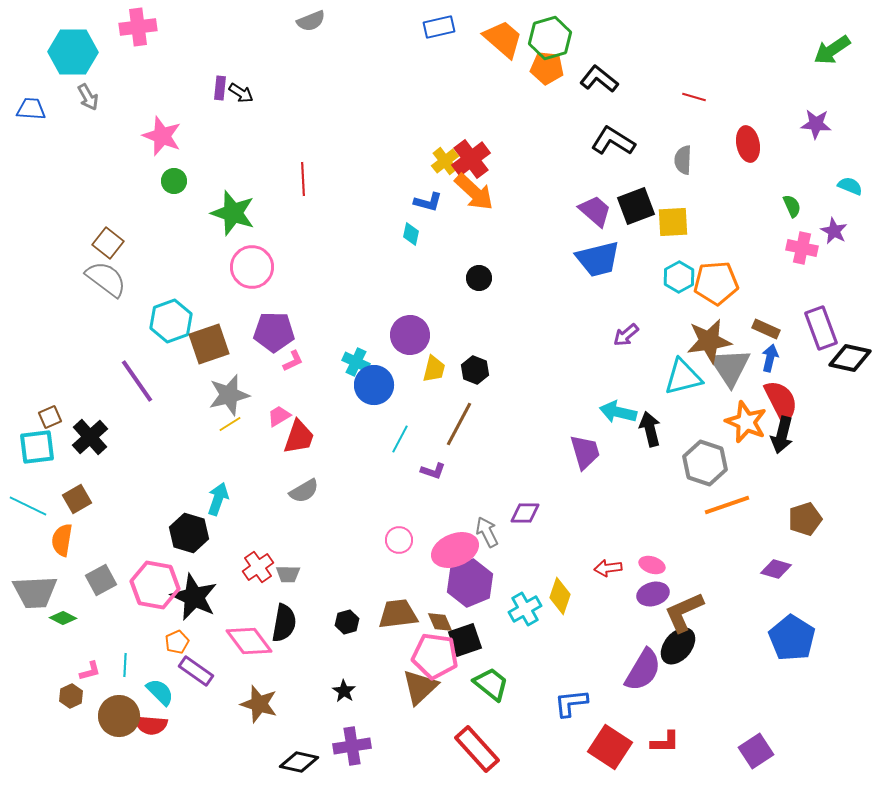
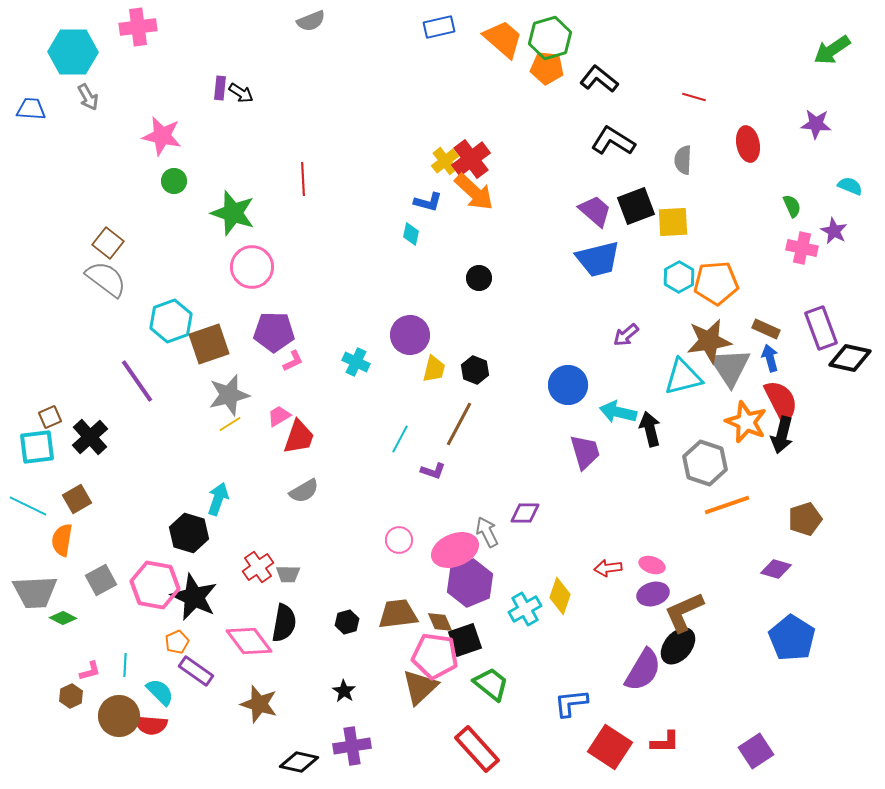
pink star at (162, 136): rotated 9 degrees counterclockwise
blue arrow at (770, 358): rotated 28 degrees counterclockwise
blue circle at (374, 385): moved 194 px right
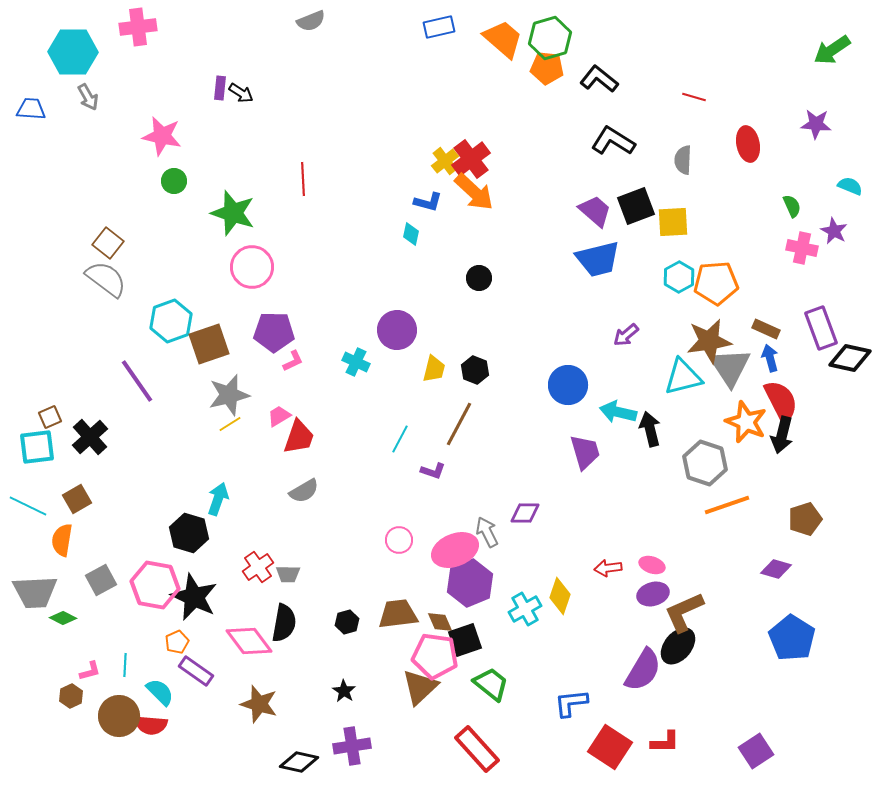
purple circle at (410, 335): moved 13 px left, 5 px up
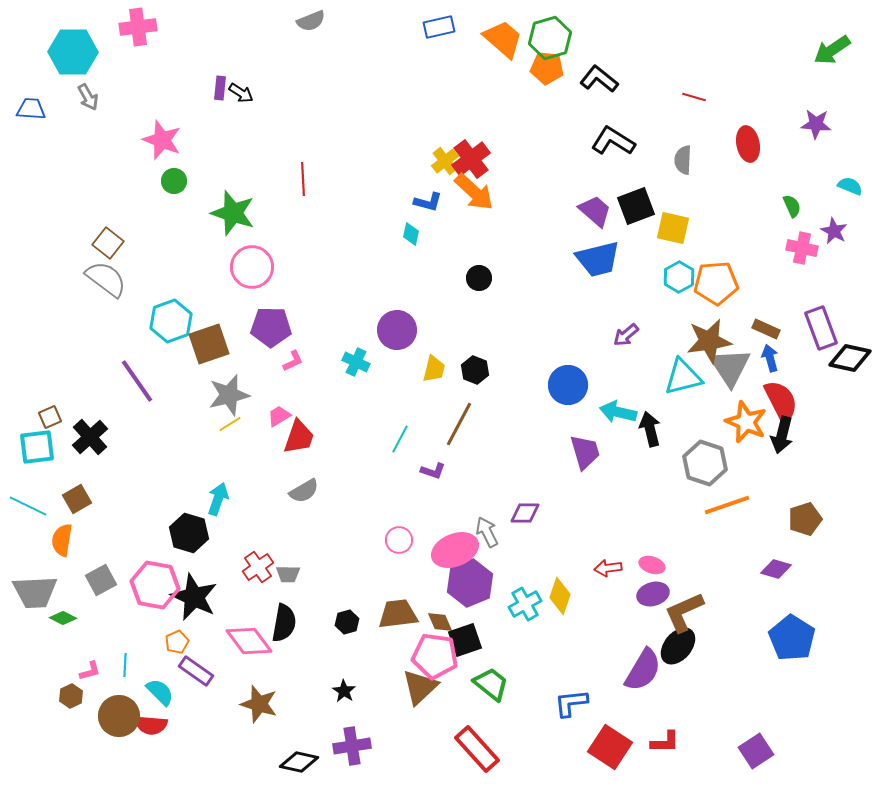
pink star at (162, 136): moved 4 px down; rotated 9 degrees clockwise
yellow square at (673, 222): moved 6 px down; rotated 16 degrees clockwise
purple pentagon at (274, 332): moved 3 px left, 5 px up
cyan cross at (525, 609): moved 5 px up
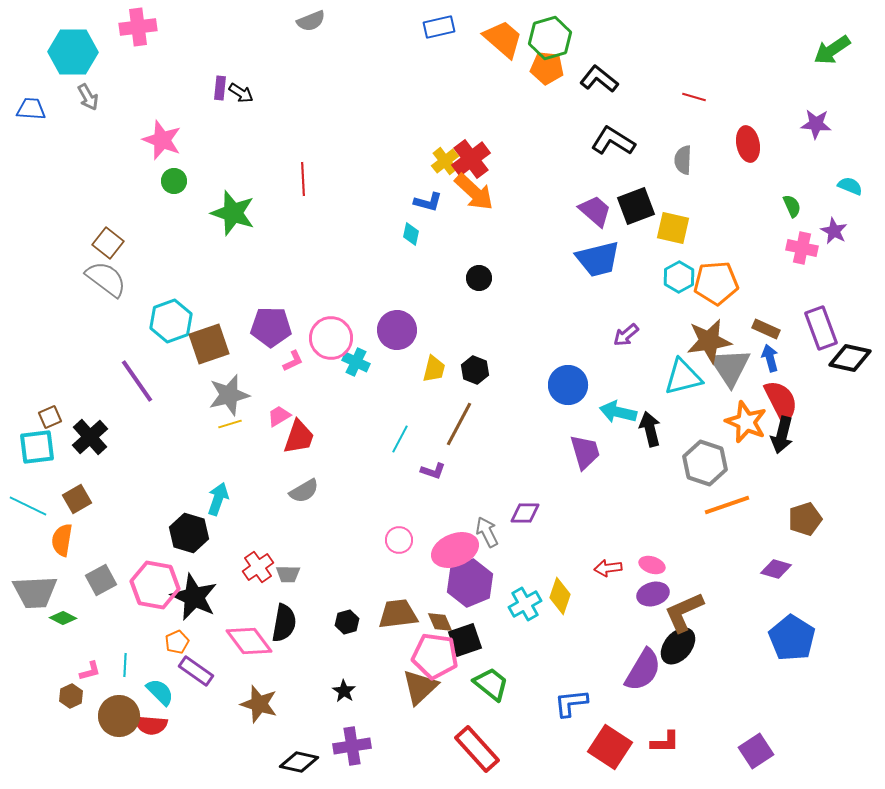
pink circle at (252, 267): moved 79 px right, 71 px down
yellow line at (230, 424): rotated 15 degrees clockwise
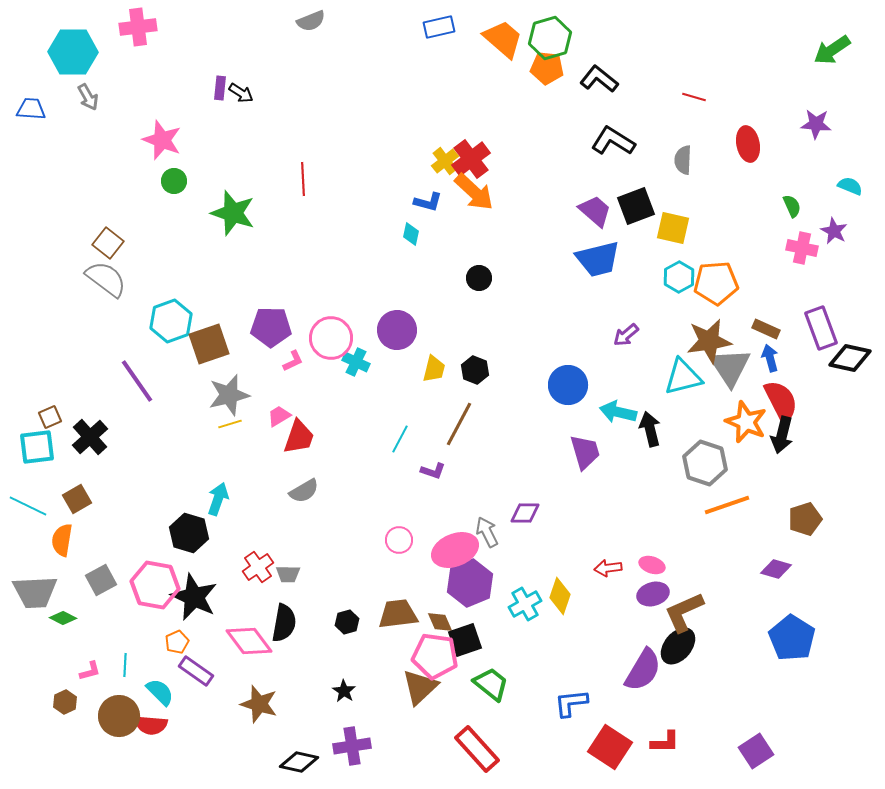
brown hexagon at (71, 696): moved 6 px left, 6 px down
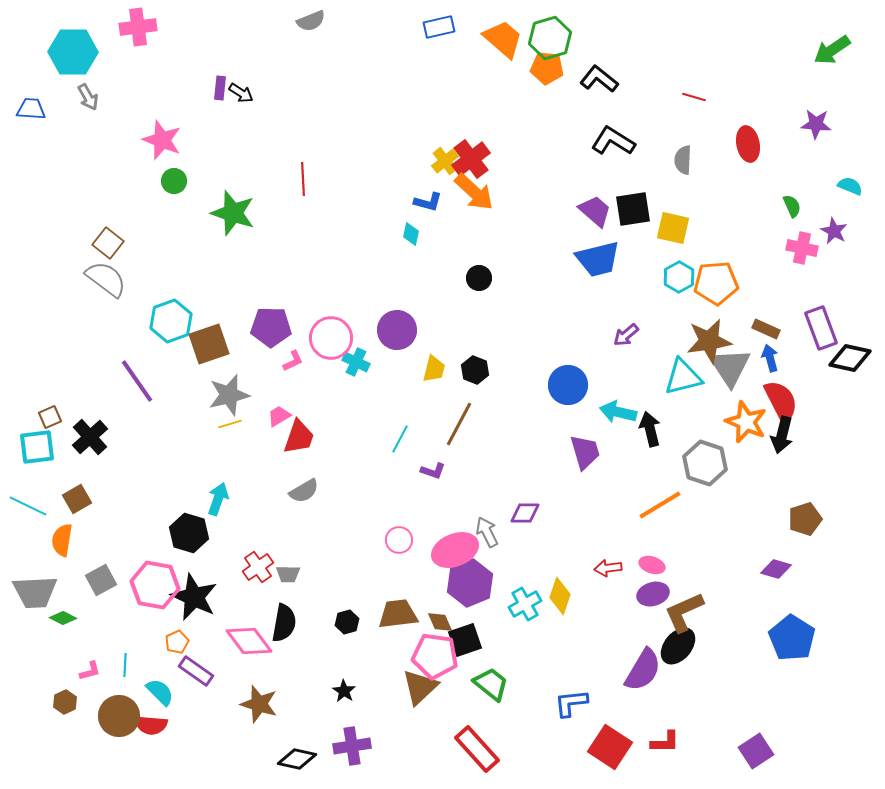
black square at (636, 206): moved 3 px left, 3 px down; rotated 12 degrees clockwise
orange line at (727, 505): moved 67 px left; rotated 12 degrees counterclockwise
black diamond at (299, 762): moved 2 px left, 3 px up
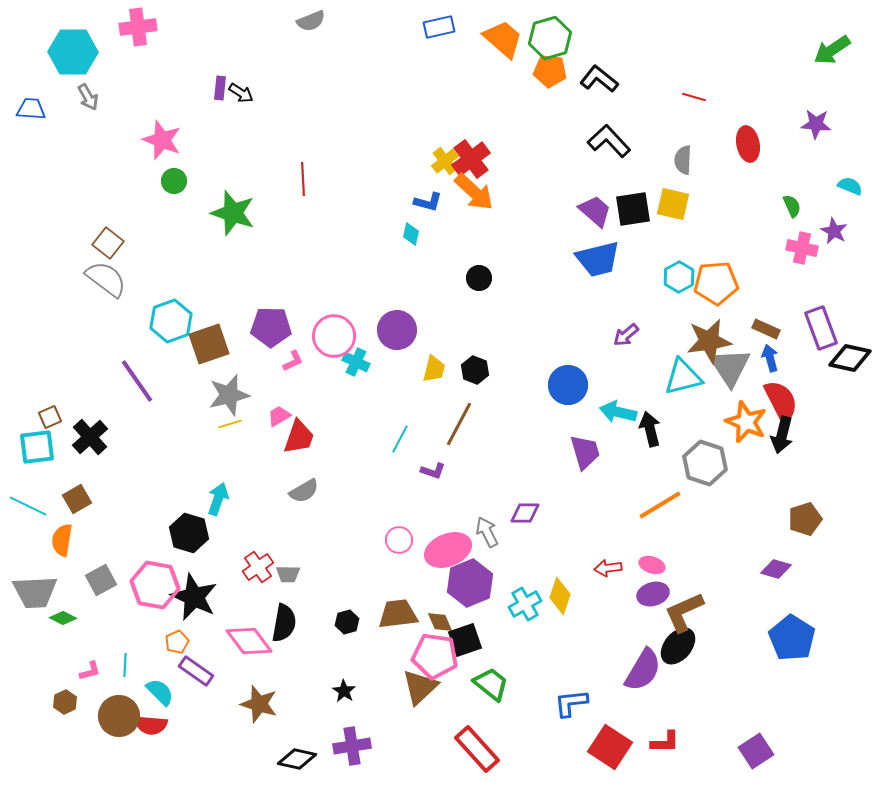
orange pentagon at (547, 68): moved 3 px right, 3 px down
black L-shape at (613, 141): moved 4 px left; rotated 15 degrees clockwise
yellow square at (673, 228): moved 24 px up
pink circle at (331, 338): moved 3 px right, 2 px up
pink ellipse at (455, 550): moved 7 px left
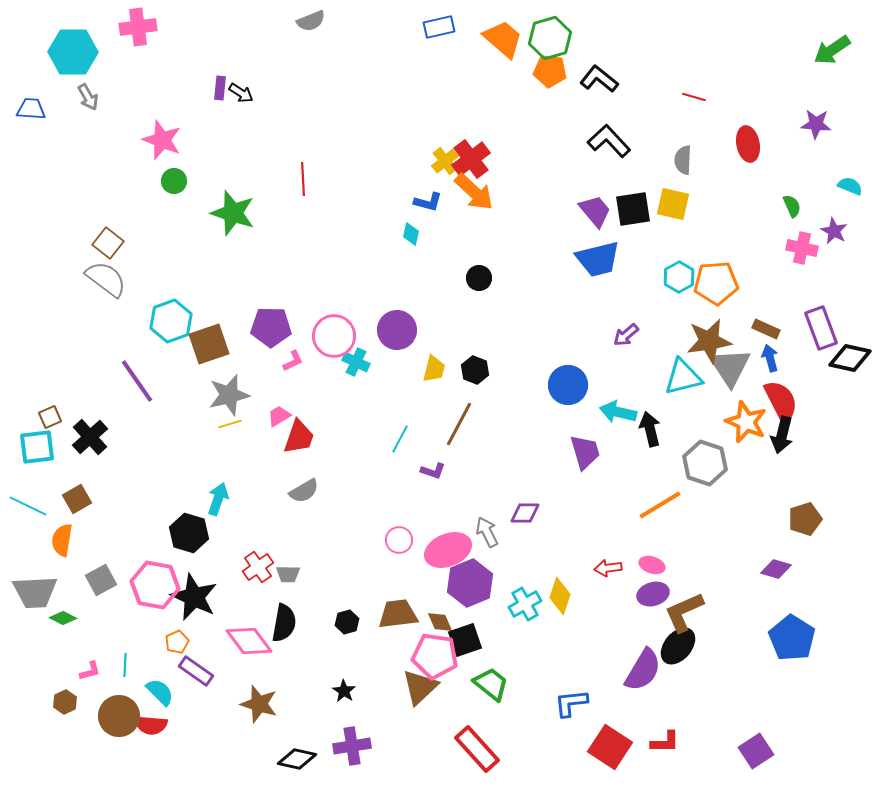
purple trapezoid at (595, 211): rotated 9 degrees clockwise
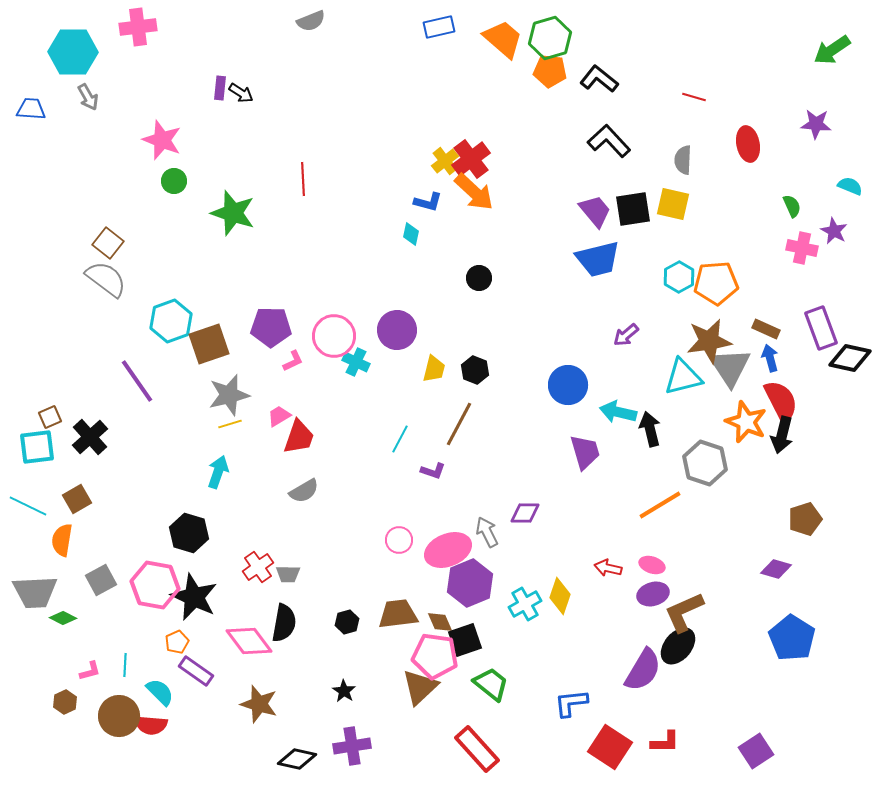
cyan arrow at (218, 499): moved 27 px up
red arrow at (608, 568): rotated 20 degrees clockwise
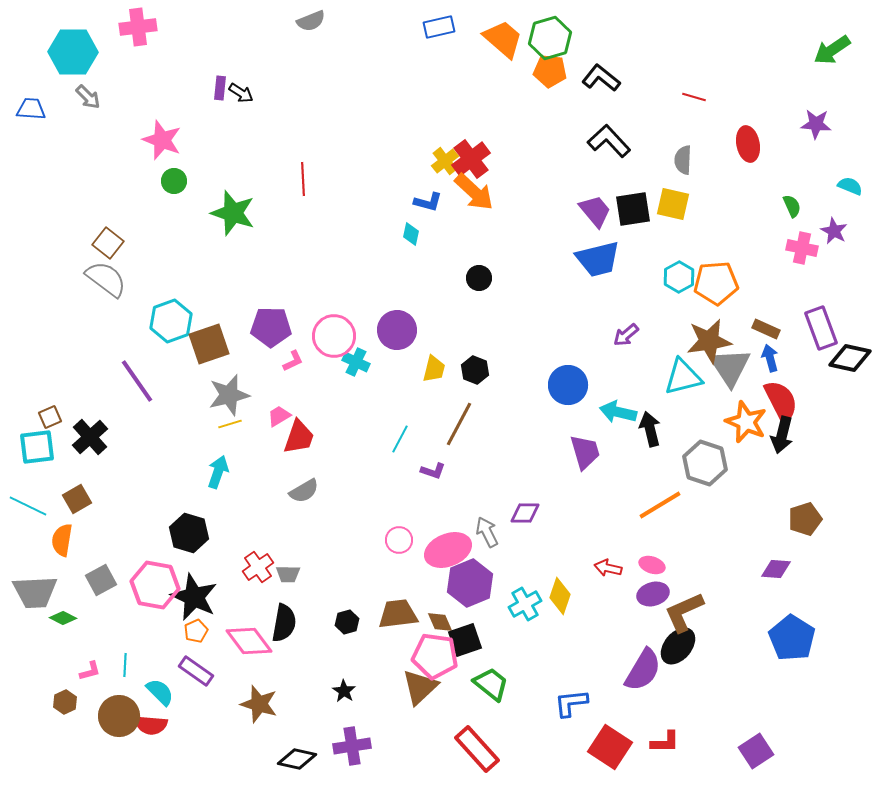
black L-shape at (599, 79): moved 2 px right, 1 px up
gray arrow at (88, 97): rotated 16 degrees counterclockwise
purple diamond at (776, 569): rotated 12 degrees counterclockwise
orange pentagon at (177, 642): moved 19 px right, 11 px up
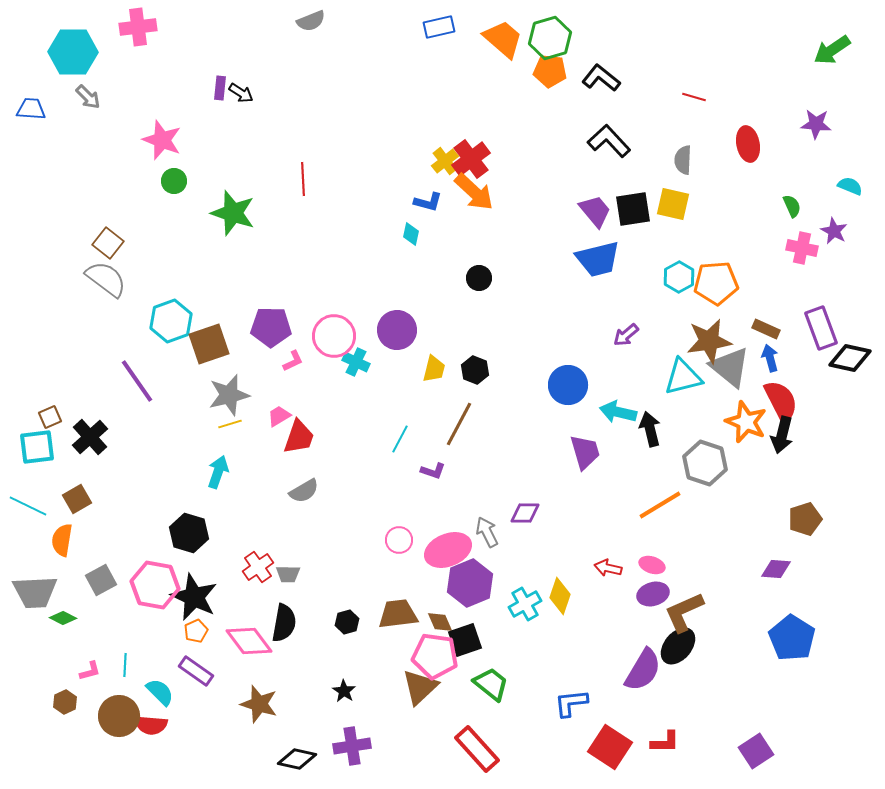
gray triangle at (730, 367): rotated 18 degrees counterclockwise
